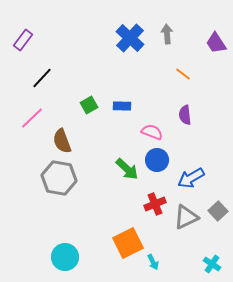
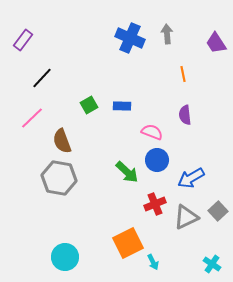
blue cross: rotated 20 degrees counterclockwise
orange line: rotated 42 degrees clockwise
green arrow: moved 3 px down
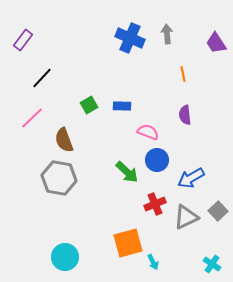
pink semicircle: moved 4 px left
brown semicircle: moved 2 px right, 1 px up
orange square: rotated 12 degrees clockwise
